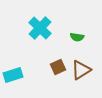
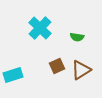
brown square: moved 1 px left, 1 px up
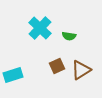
green semicircle: moved 8 px left, 1 px up
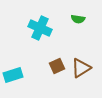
cyan cross: rotated 20 degrees counterclockwise
green semicircle: moved 9 px right, 17 px up
brown triangle: moved 2 px up
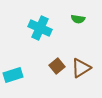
brown square: rotated 14 degrees counterclockwise
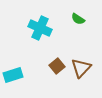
green semicircle: rotated 24 degrees clockwise
brown triangle: rotated 15 degrees counterclockwise
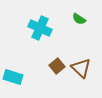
green semicircle: moved 1 px right
brown triangle: rotated 30 degrees counterclockwise
cyan rectangle: moved 2 px down; rotated 36 degrees clockwise
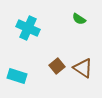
cyan cross: moved 12 px left
brown triangle: moved 2 px right; rotated 10 degrees counterclockwise
cyan rectangle: moved 4 px right, 1 px up
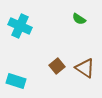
cyan cross: moved 8 px left, 2 px up
brown triangle: moved 2 px right
cyan rectangle: moved 1 px left, 5 px down
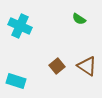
brown triangle: moved 2 px right, 2 px up
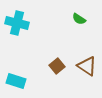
cyan cross: moved 3 px left, 3 px up; rotated 10 degrees counterclockwise
